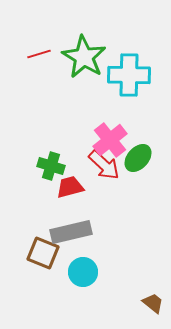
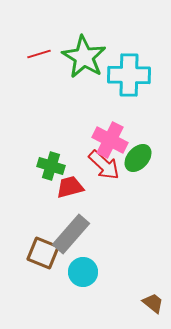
pink cross: rotated 24 degrees counterclockwise
gray rectangle: moved 2 px down; rotated 36 degrees counterclockwise
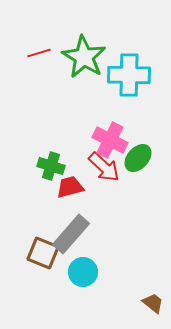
red line: moved 1 px up
red arrow: moved 2 px down
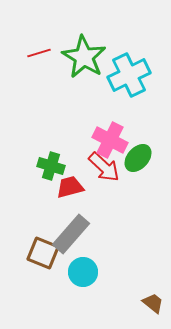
cyan cross: rotated 27 degrees counterclockwise
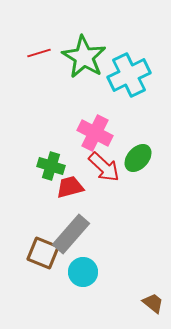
pink cross: moved 15 px left, 7 px up
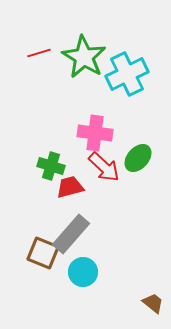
cyan cross: moved 2 px left, 1 px up
pink cross: rotated 20 degrees counterclockwise
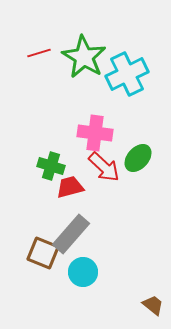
brown trapezoid: moved 2 px down
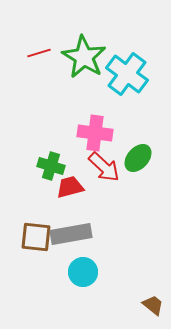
cyan cross: rotated 27 degrees counterclockwise
gray rectangle: rotated 39 degrees clockwise
brown square: moved 7 px left, 16 px up; rotated 16 degrees counterclockwise
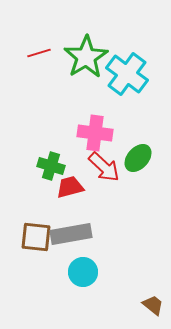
green star: moved 2 px right; rotated 9 degrees clockwise
